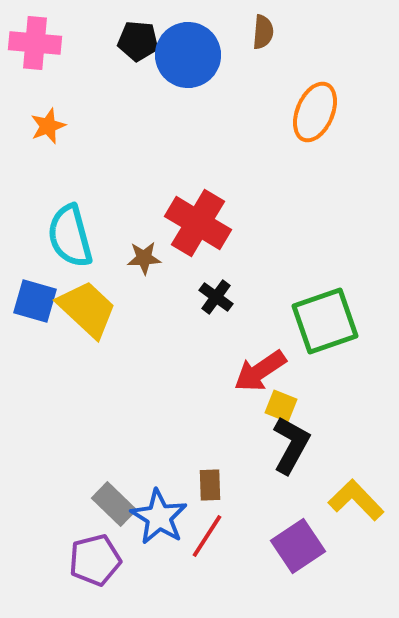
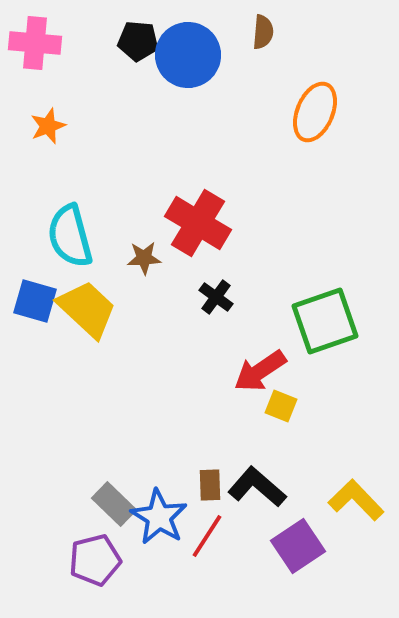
black L-shape: moved 34 px left, 42 px down; rotated 78 degrees counterclockwise
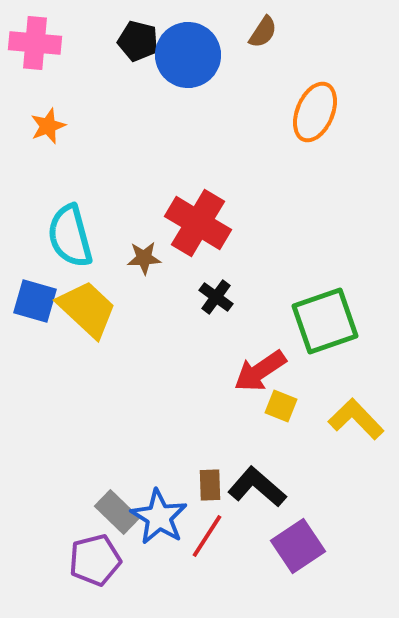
brown semicircle: rotated 28 degrees clockwise
black pentagon: rotated 9 degrees clockwise
yellow L-shape: moved 81 px up
gray rectangle: moved 3 px right, 8 px down
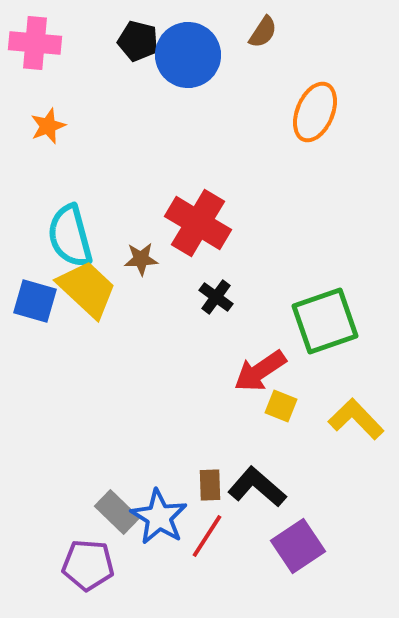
brown star: moved 3 px left, 1 px down
yellow trapezoid: moved 20 px up
purple pentagon: moved 7 px left, 5 px down; rotated 18 degrees clockwise
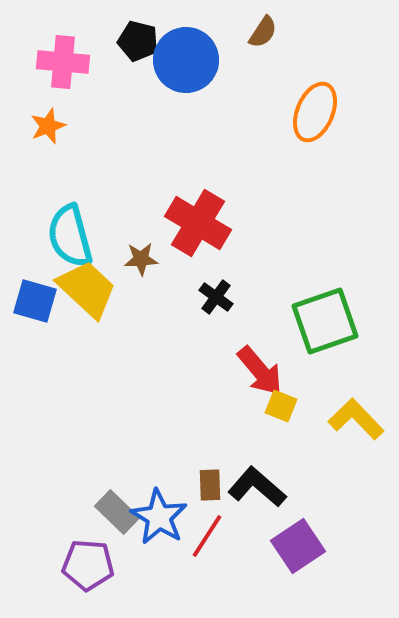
pink cross: moved 28 px right, 19 px down
blue circle: moved 2 px left, 5 px down
red arrow: rotated 96 degrees counterclockwise
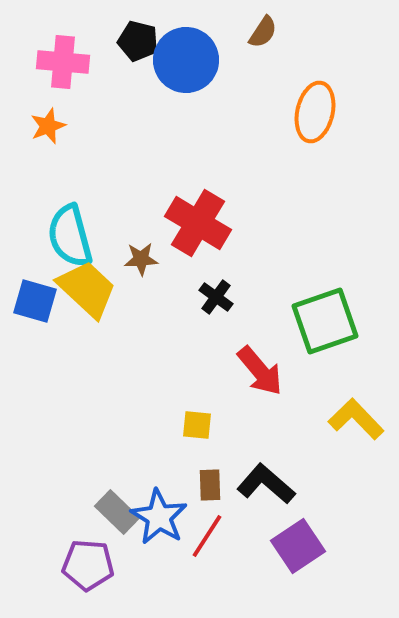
orange ellipse: rotated 10 degrees counterclockwise
yellow square: moved 84 px left, 19 px down; rotated 16 degrees counterclockwise
black L-shape: moved 9 px right, 3 px up
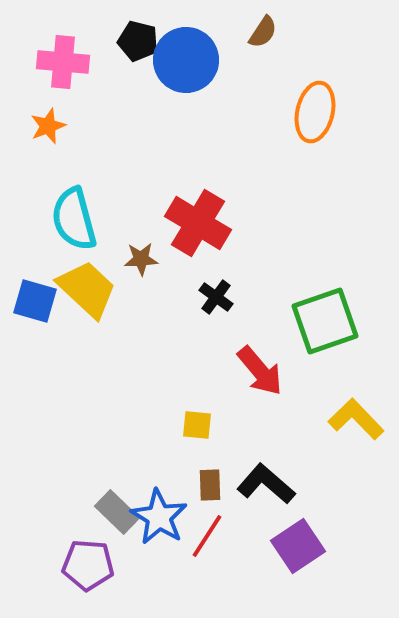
cyan semicircle: moved 4 px right, 17 px up
